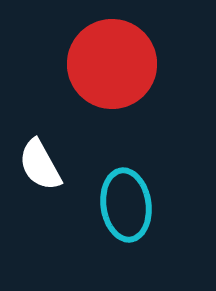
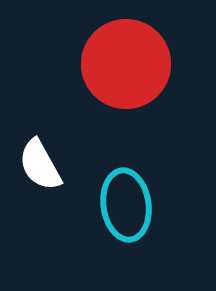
red circle: moved 14 px right
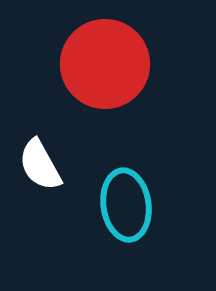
red circle: moved 21 px left
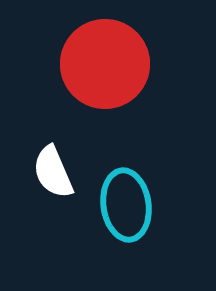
white semicircle: moved 13 px right, 7 px down; rotated 6 degrees clockwise
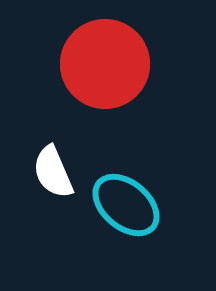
cyan ellipse: rotated 42 degrees counterclockwise
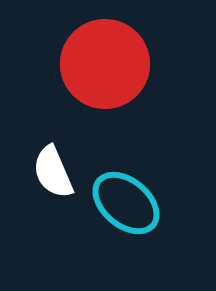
cyan ellipse: moved 2 px up
